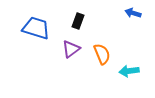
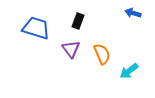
purple triangle: rotated 30 degrees counterclockwise
cyan arrow: rotated 30 degrees counterclockwise
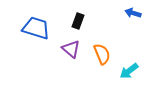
purple triangle: rotated 12 degrees counterclockwise
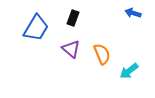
black rectangle: moved 5 px left, 3 px up
blue trapezoid: rotated 104 degrees clockwise
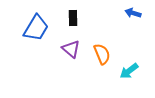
black rectangle: rotated 21 degrees counterclockwise
